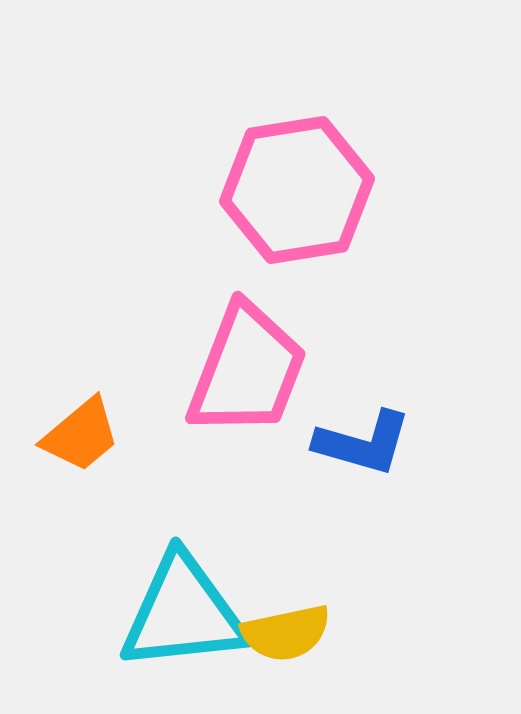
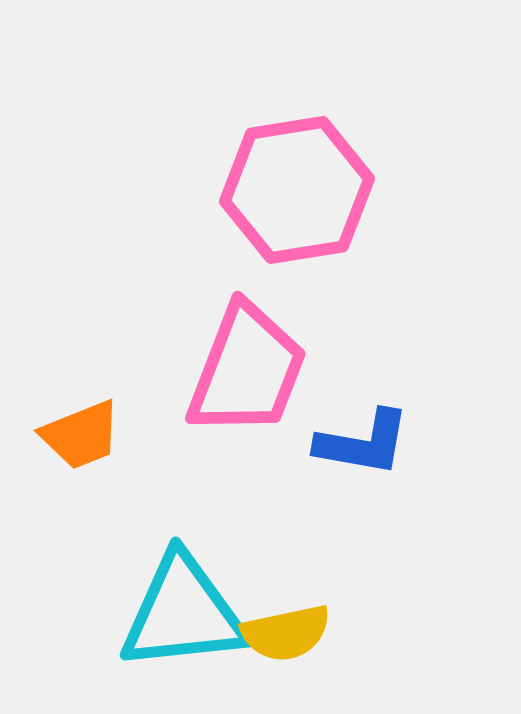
orange trapezoid: rotated 18 degrees clockwise
blue L-shape: rotated 6 degrees counterclockwise
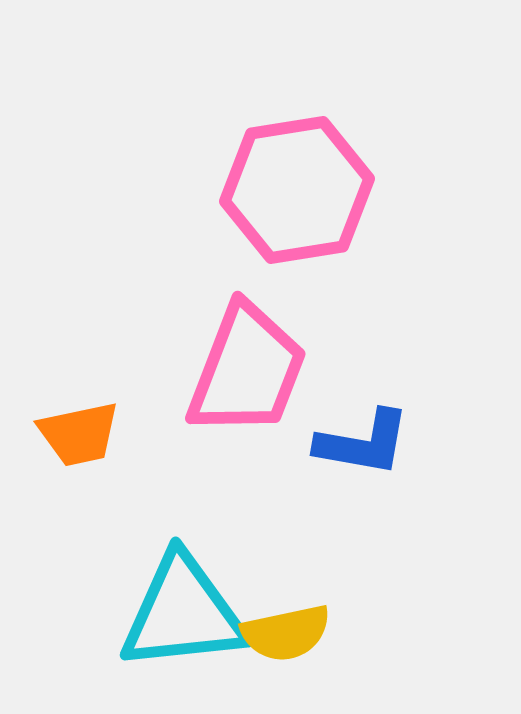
orange trapezoid: moved 2 px left, 1 px up; rotated 10 degrees clockwise
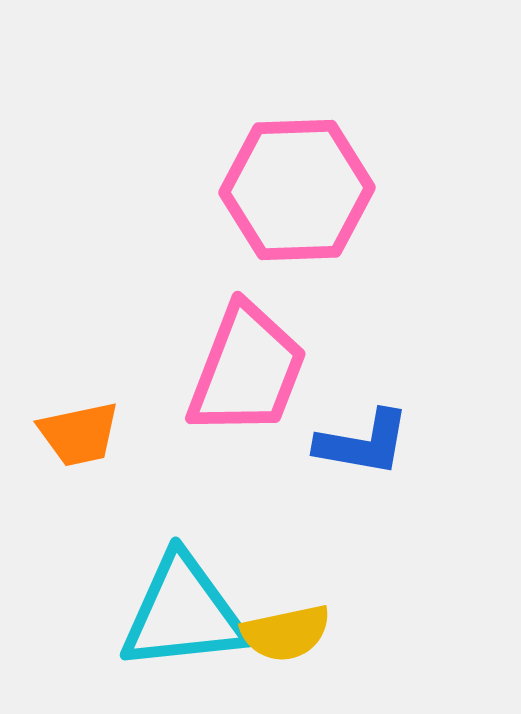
pink hexagon: rotated 7 degrees clockwise
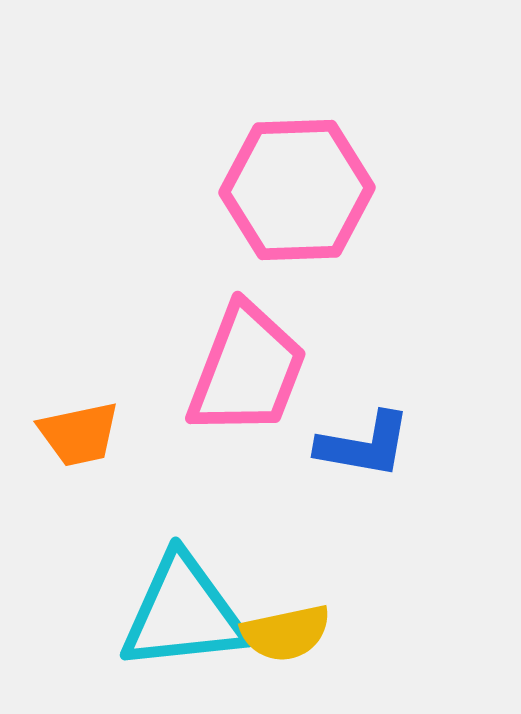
blue L-shape: moved 1 px right, 2 px down
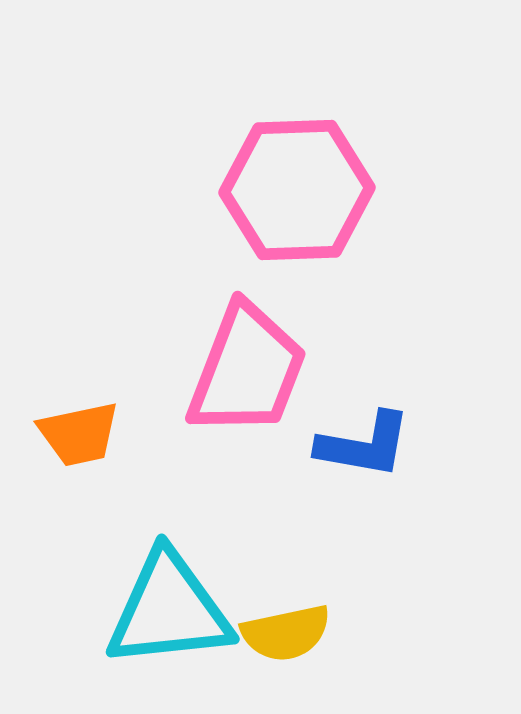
cyan triangle: moved 14 px left, 3 px up
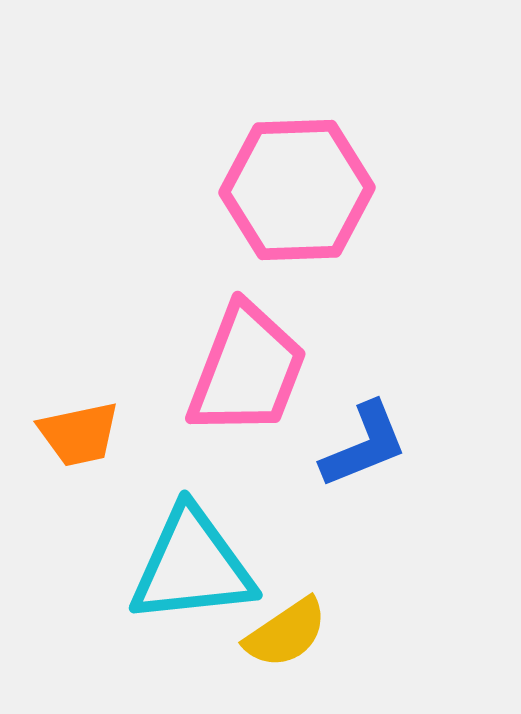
blue L-shape: rotated 32 degrees counterclockwise
cyan triangle: moved 23 px right, 44 px up
yellow semicircle: rotated 22 degrees counterclockwise
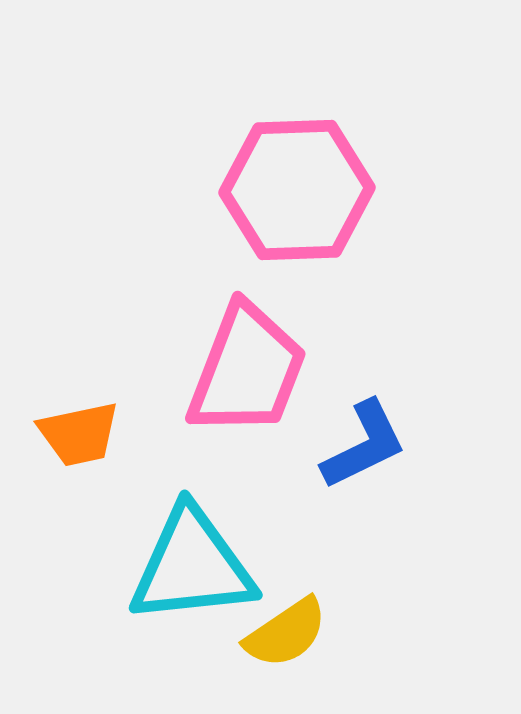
blue L-shape: rotated 4 degrees counterclockwise
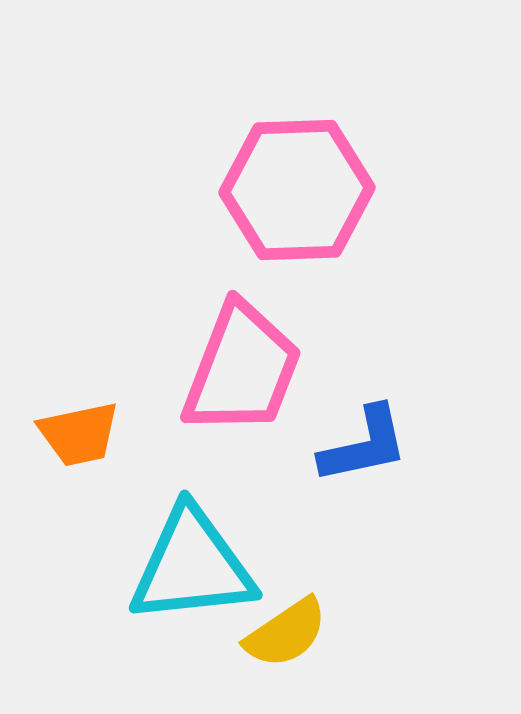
pink trapezoid: moved 5 px left, 1 px up
blue L-shape: rotated 14 degrees clockwise
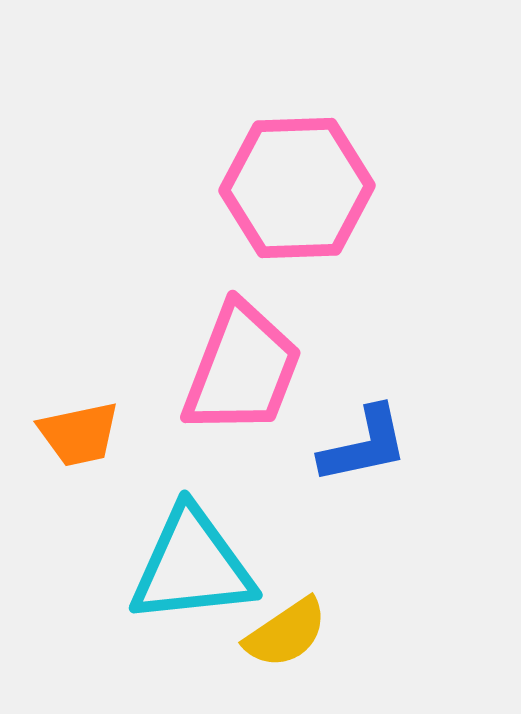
pink hexagon: moved 2 px up
